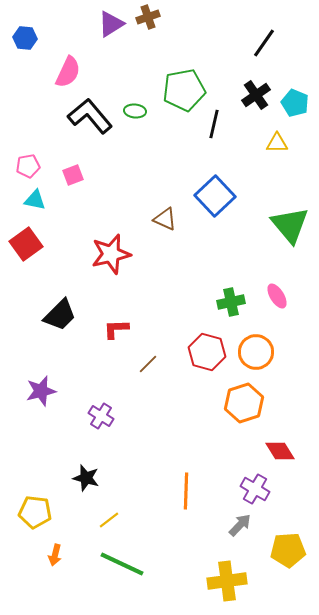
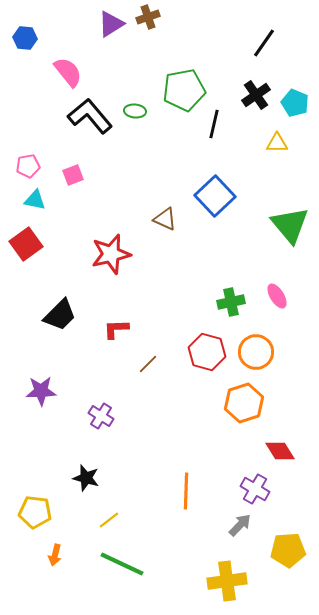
pink semicircle at (68, 72): rotated 64 degrees counterclockwise
purple star at (41, 391): rotated 12 degrees clockwise
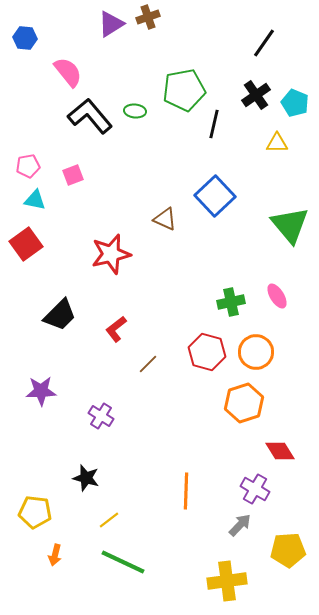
red L-shape at (116, 329): rotated 36 degrees counterclockwise
green line at (122, 564): moved 1 px right, 2 px up
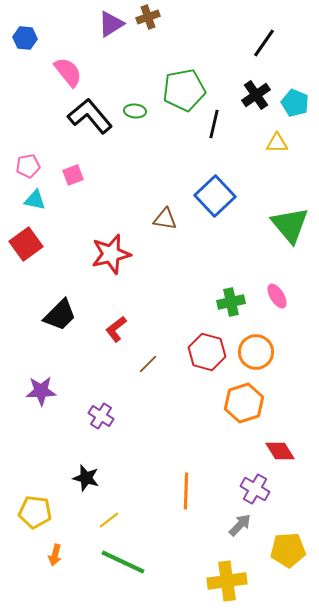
brown triangle at (165, 219): rotated 15 degrees counterclockwise
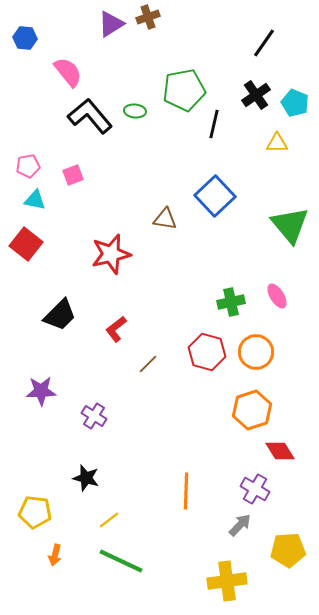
red square at (26, 244): rotated 16 degrees counterclockwise
orange hexagon at (244, 403): moved 8 px right, 7 px down
purple cross at (101, 416): moved 7 px left
green line at (123, 562): moved 2 px left, 1 px up
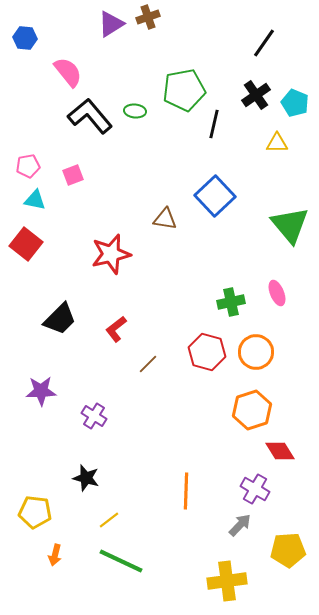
pink ellipse at (277, 296): moved 3 px up; rotated 10 degrees clockwise
black trapezoid at (60, 315): moved 4 px down
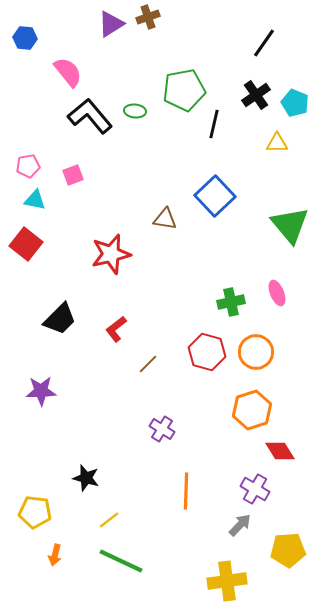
purple cross at (94, 416): moved 68 px right, 13 px down
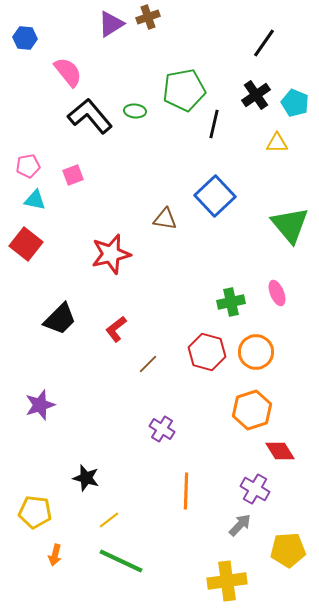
purple star at (41, 391): moved 1 px left, 14 px down; rotated 16 degrees counterclockwise
